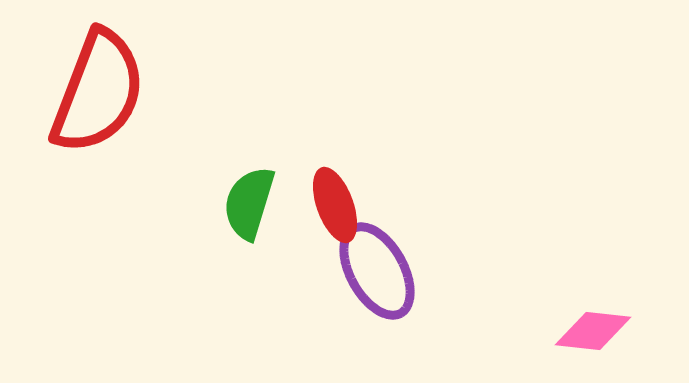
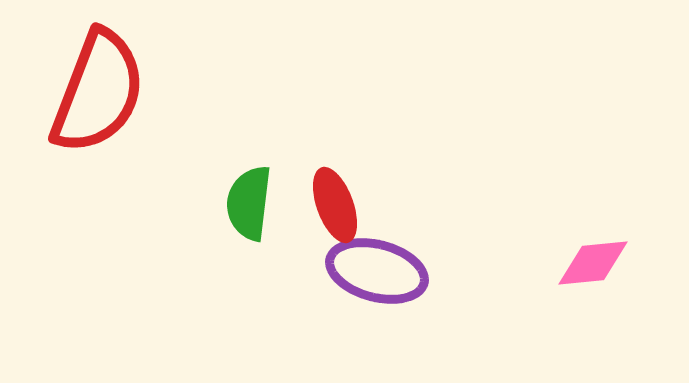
green semicircle: rotated 10 degrees counterclockwise
purple ellipse: rotated 46 degrees counterclockwise
pink diamond: moved 68 px up; rotated 12 degrees counterclockwise
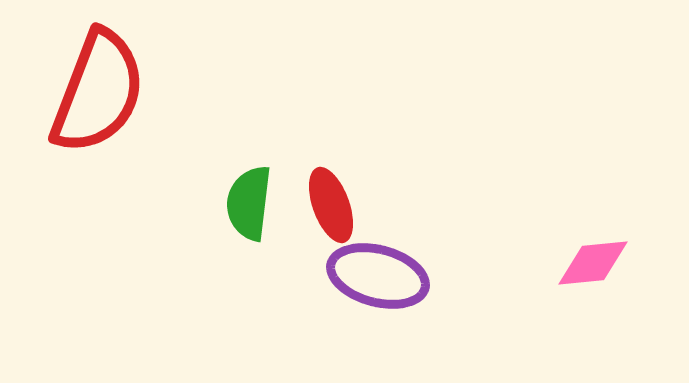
red ellipse: moved 4 px left
purple ellipse: moved 1 px right, 5 px down
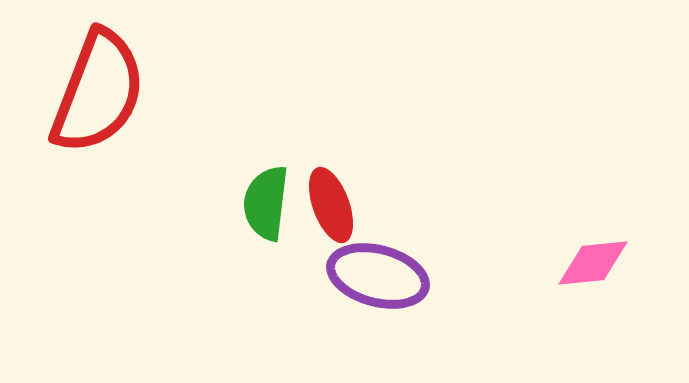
green semicircle: moved 17 px right
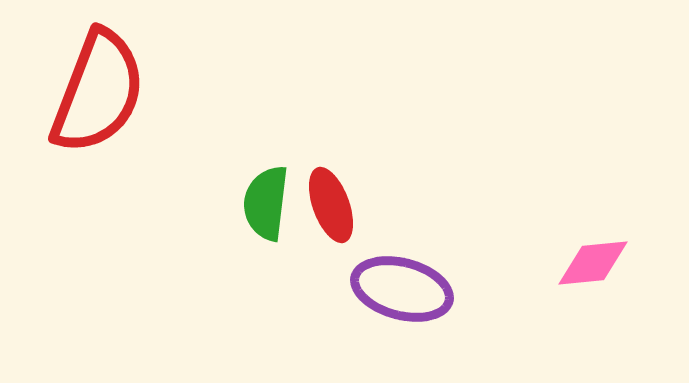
purple ellipse: moved 24 px right, 13 px down
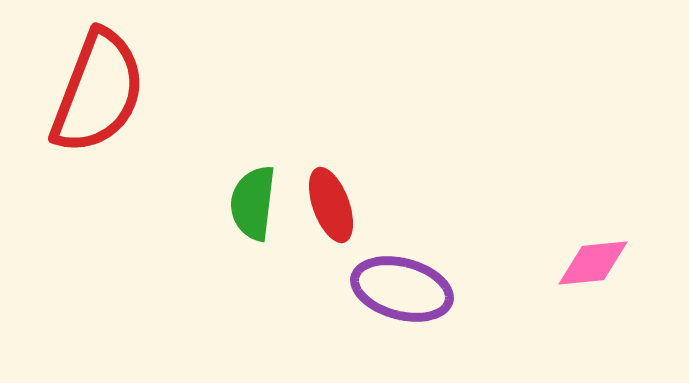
green semicircle: moved 13 px left
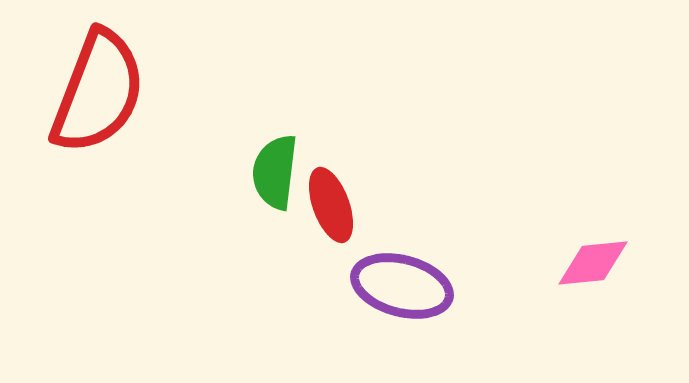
green semicircle: moved 22 px right, 31 px up
purple ellipse: moved 3 px up
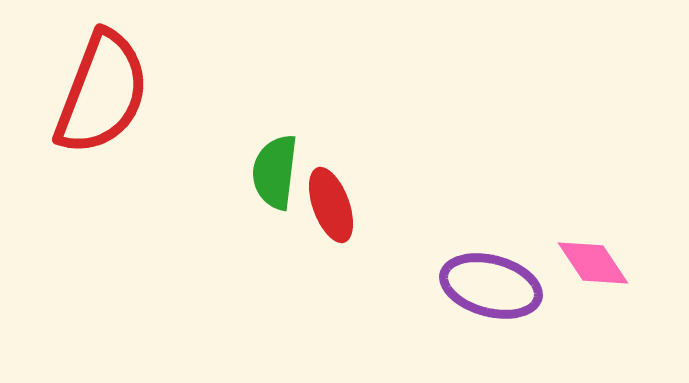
red semicircle: moved 4 px right, 1 px down
pink diamond: rotated 62 degrees clockwise
purple ellipse: moved 89 px right
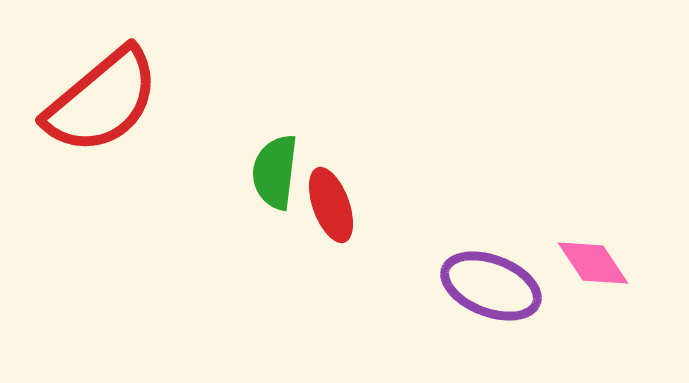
red semicircle: moved 8 px down; rotated 29 degrees clockwise
purple ellipse: rotated 6 degrees clockwise
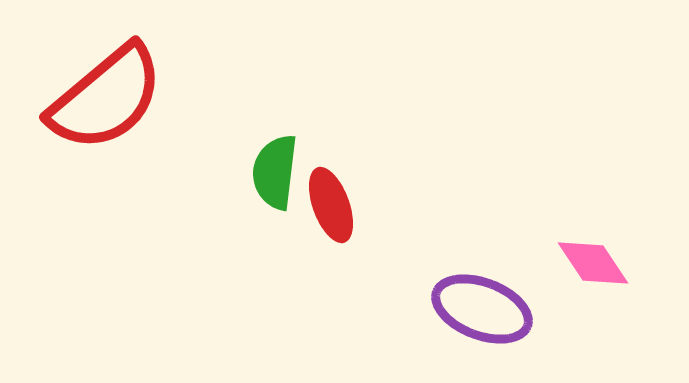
red semicircle: moved 4 px right, 3 px up
purple ellipse: moved 9 px left, 23 px down
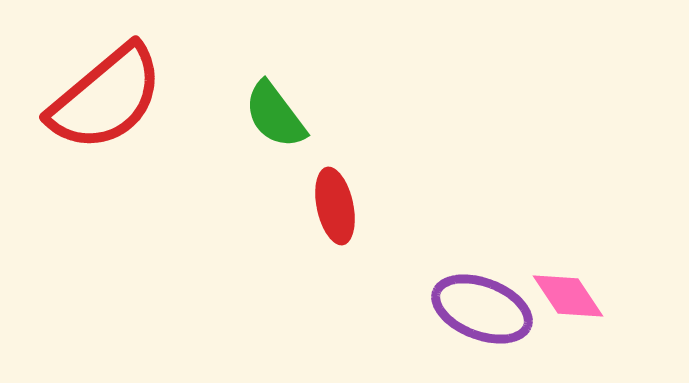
green semicircle: moved 57 px up; rotated 44 degrees counterclockwise
red ellipse: moved 4 px right, 1 px down; rotated 8 degrees clockwise
pink diamond: moved 25 px left, 33 px down
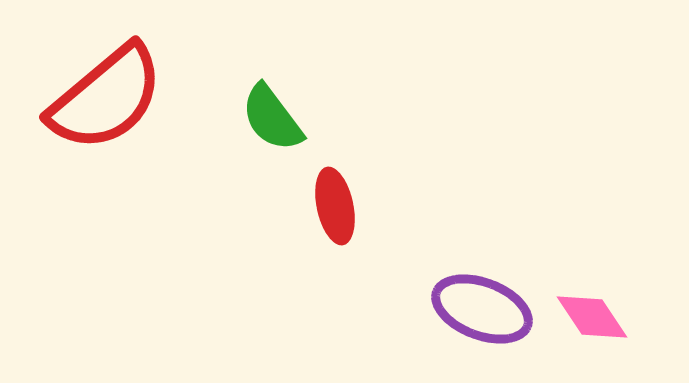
green semicircle: moved 3 px left, 3 px down
pink diamond: moved 24 px right, 21 px down
